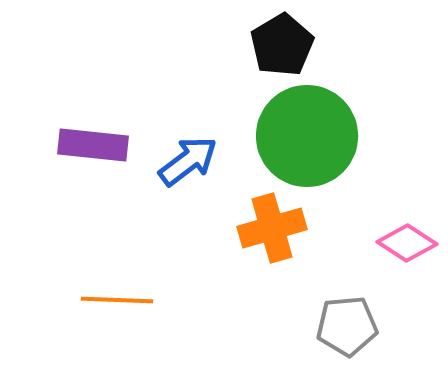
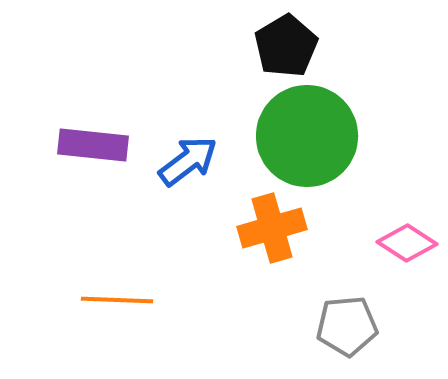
black pentagon: moved 4 px right, 1 px down
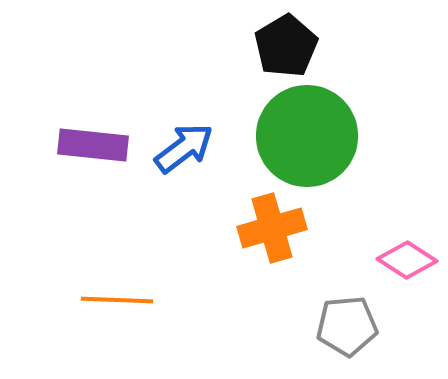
blue arrow: moved 4 px left, 13 px up
pink diamond: moved 17 px down
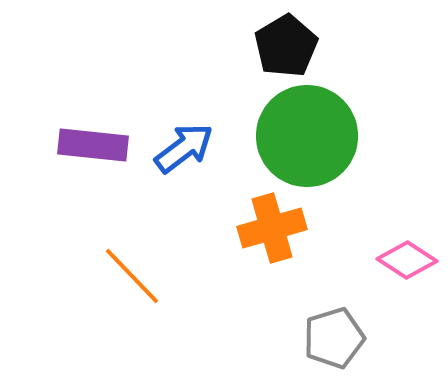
orange line: moved 15 px right, 24 px up; rotated 44 degrees clockwise
gray pentagon: moved 13 px left, 12 px down; rotated 12 degrees counterclockwise
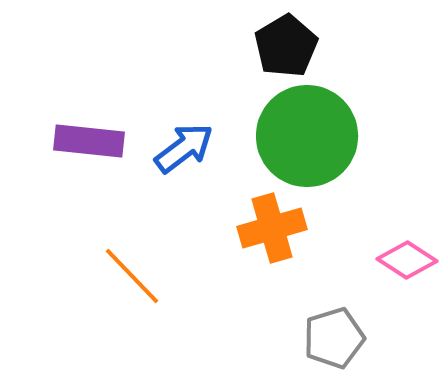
purple rectangle: moved 4 px left, 4 px up
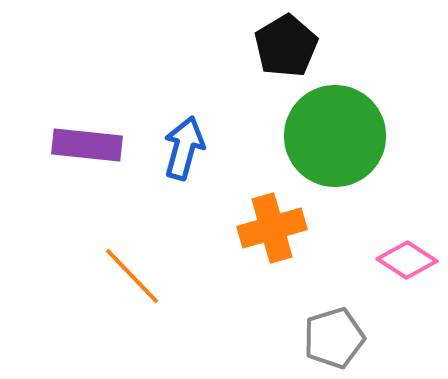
green circle: moved 28 px right
purple rectangle: moved 2 px left, 4 px down
blue arrow: rotated 38 degrees counterclockwise
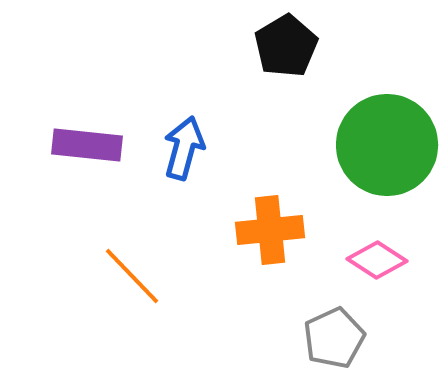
green circle: moved 52 px right, 9 px down
orange cross: moved 2 px left, 2 px down; rotated 10 degrees clockwise
pink diamond: moved 30 px left
gray pentagon: rotated 8 degrees counterclockwise
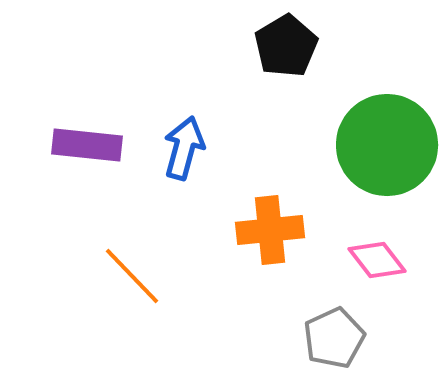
pink diamond: rotated 20 degrees clockwise
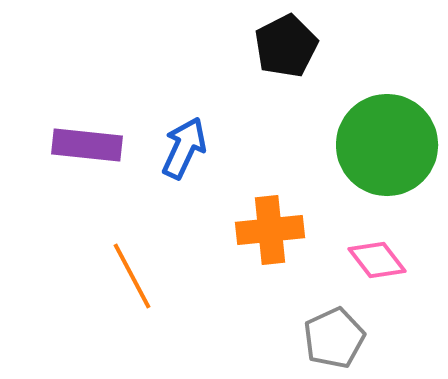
black pentagon: rotated 4 degrees clockwise
blue arrow: rotated 10 degrees clockwise
orange line: rotated 16 degrees clockwise
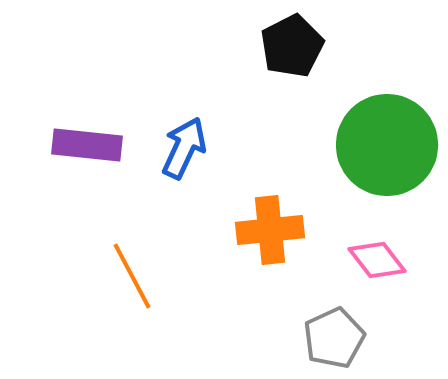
black pentagon: moved 6 px right
